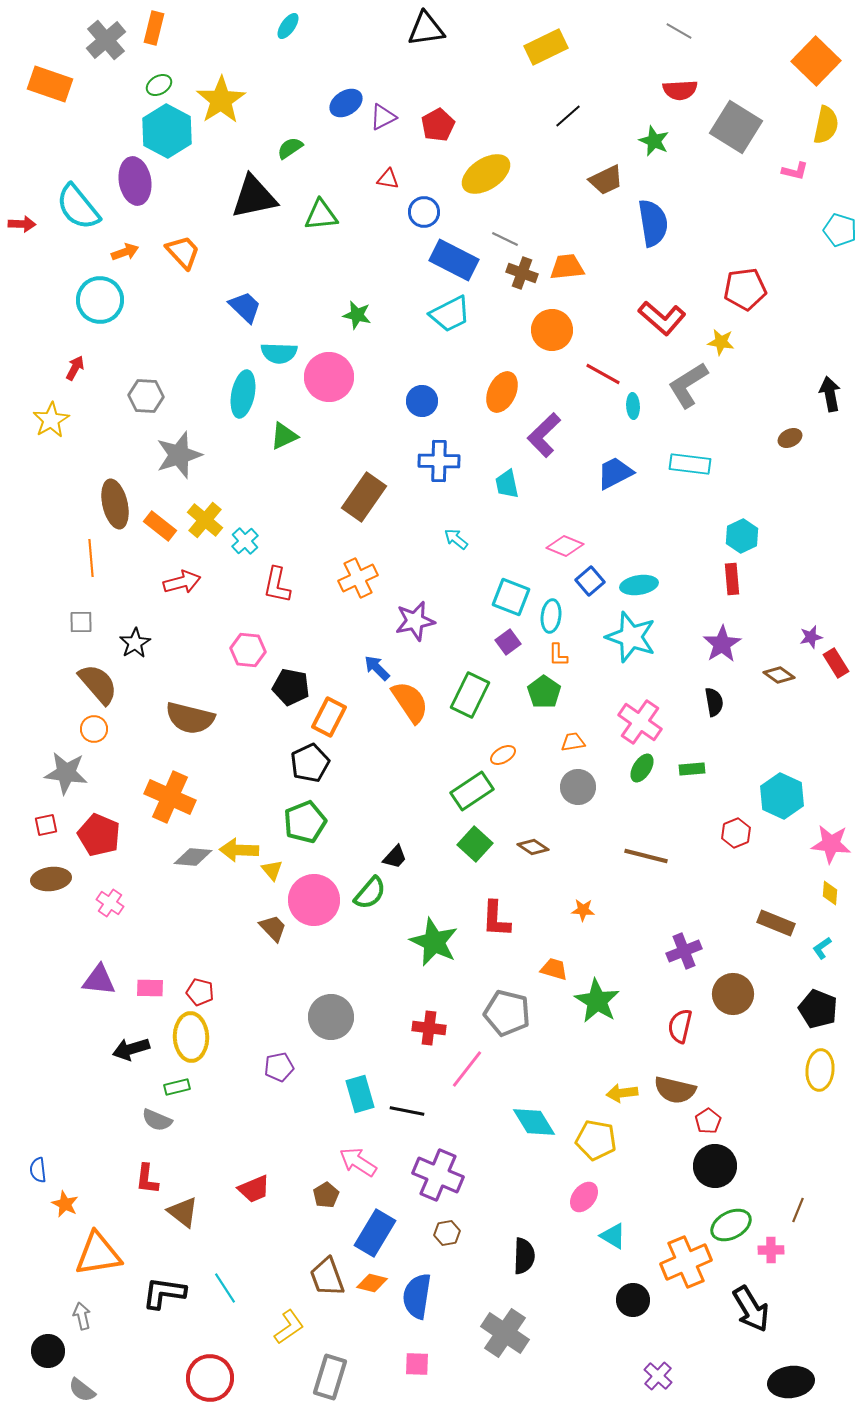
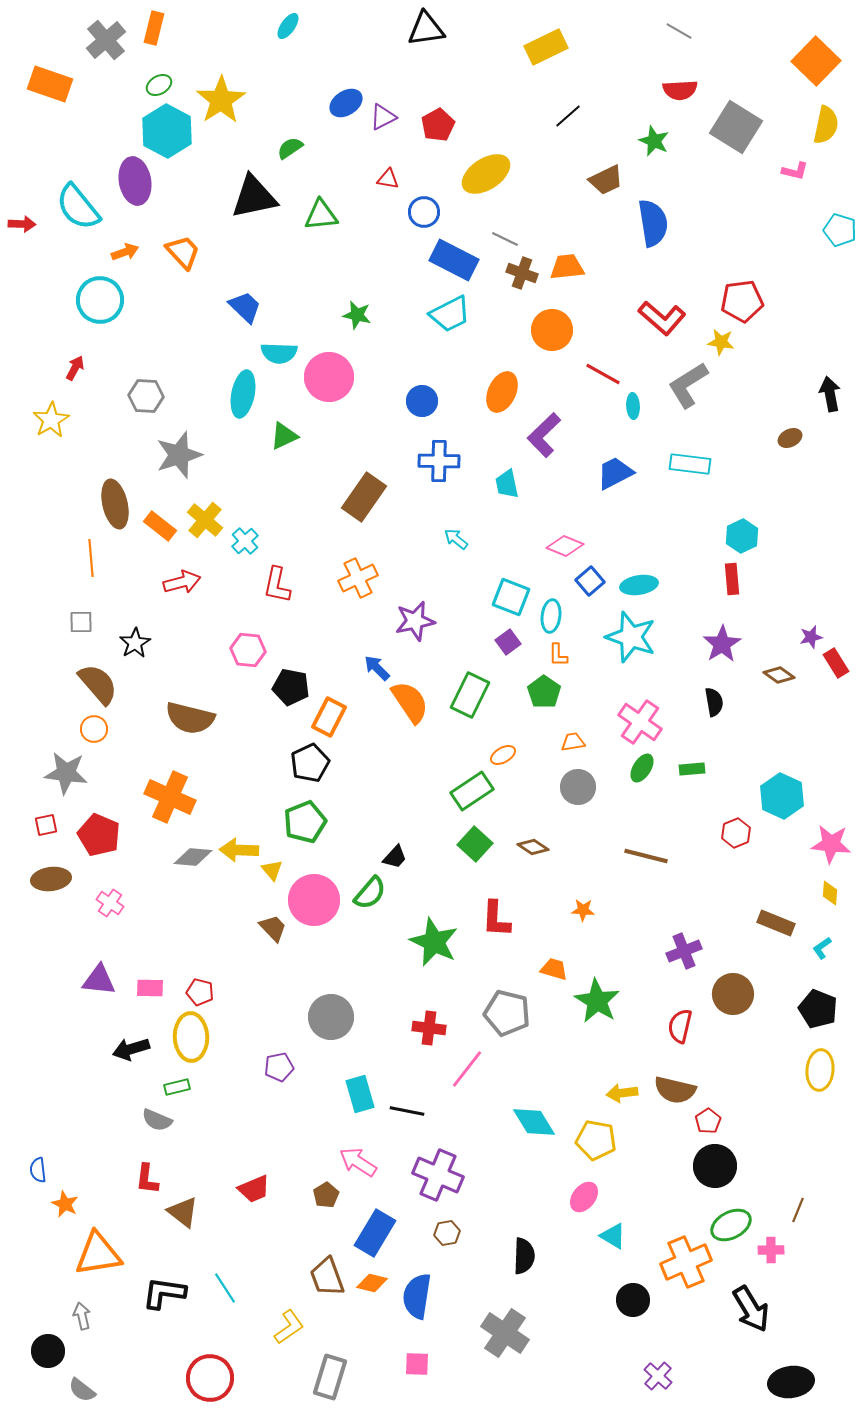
red pentagon at (745, 289): moved 3 px left, 12 px down
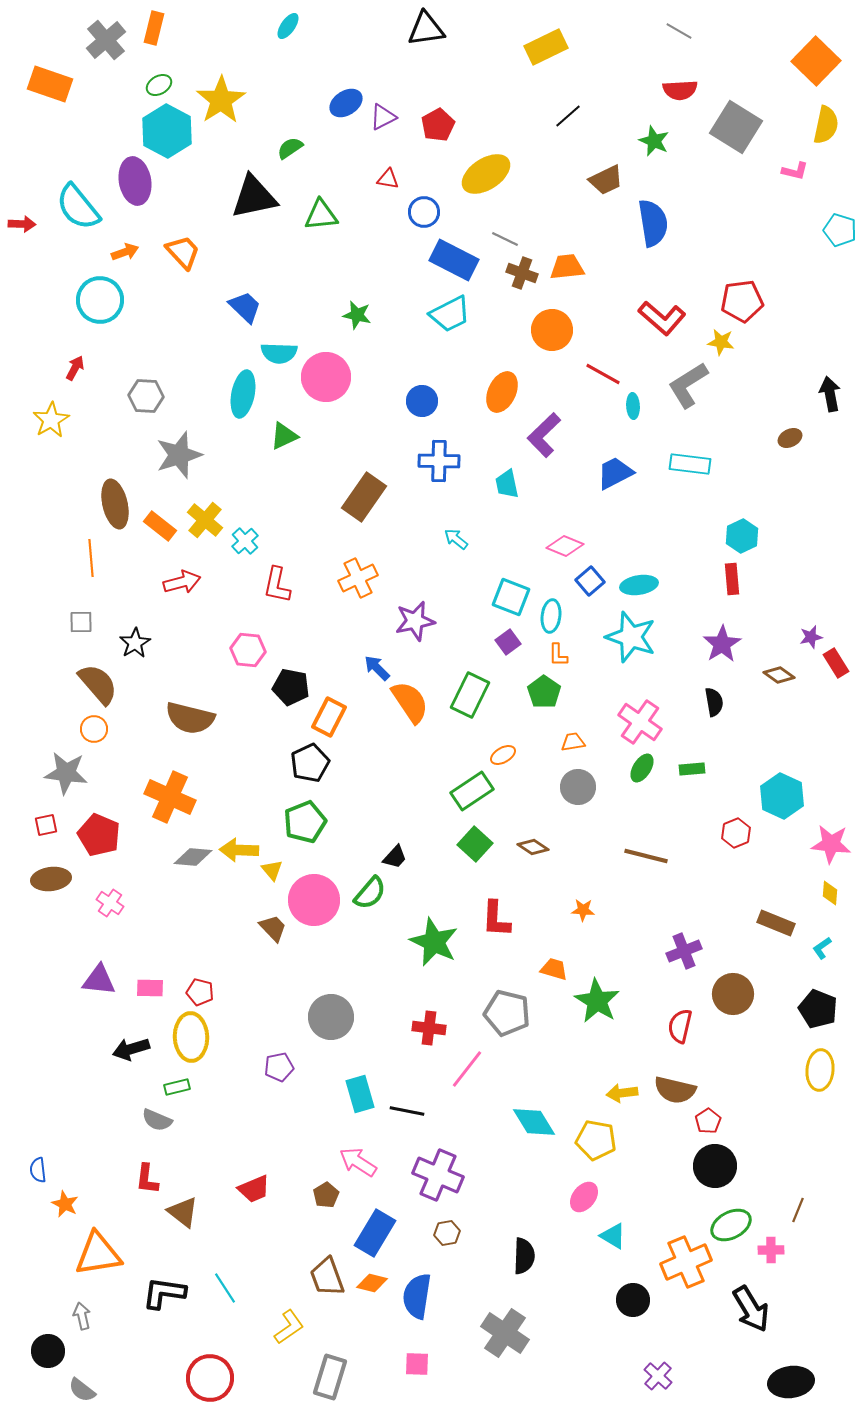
pink circle at (329, 377): moved 3 px left
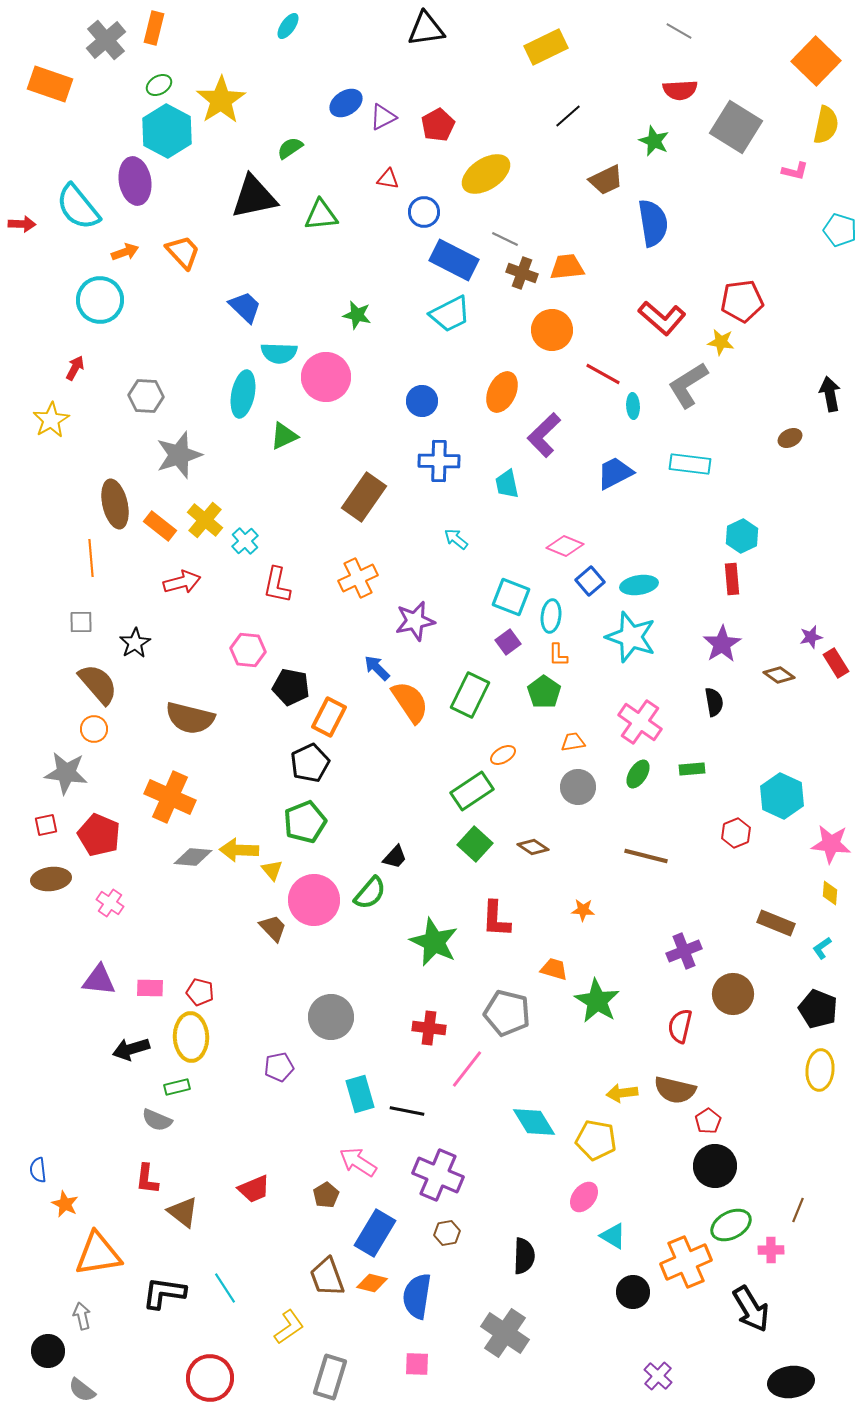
green ellipse at (642, 768): moved 4 px left, 6 px down
black circle at (633, 1300): moved 8 px up
